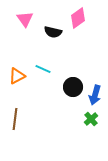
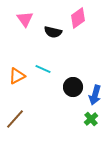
brown line: rotated 35 degrees clockwise
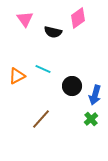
black circle: moved 1 px left, 1 px up
brown line: moved 26 px right
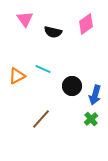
pink diamond: moved 8 px right, 6 px down
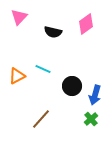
pink triangle: moved 6 px left, 2 px up; rotated 18 degrees clockwise
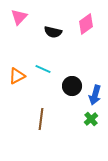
brown line: rotated 35 degrees counterclockwise
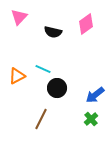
black circle: moved 15 px left, 2 px down
blue arrow: rotated 36 degrees clockwise
brown line: rotated 20 degrees clockwise
